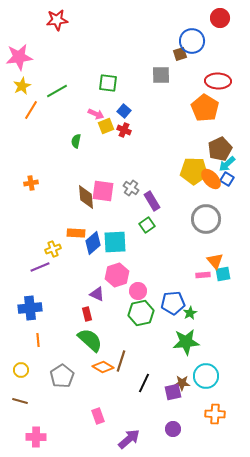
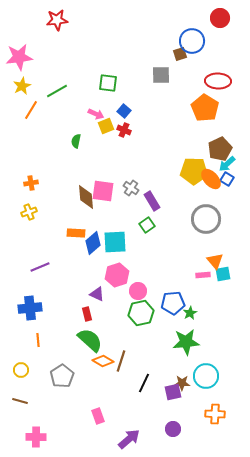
yellow cross at (53, 249): moved 24 px left, 37 px up
orange diamond at (103, 367): moved 6 px up
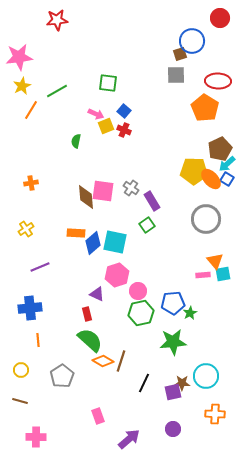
gray square at (161, 75): moved 15 px right
yellow cross at (29, 212): moved 3 px left, 17 px down; rotated 14 degrees counterclockwise
cyan square at (115, 242): rotated 15 degrees clockwise
green star at (186, 342): moved 13 px left
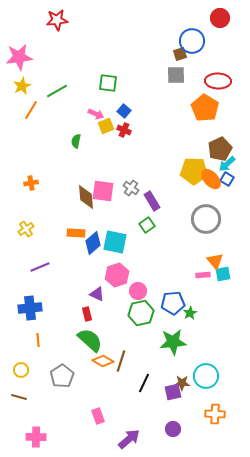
brown line at (20, 401): moved 1 px left, 4 px up
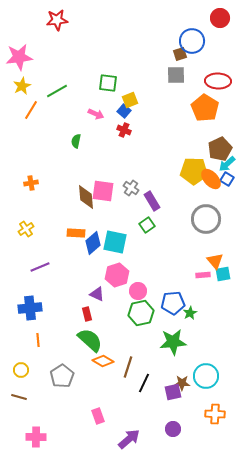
yellow square at (106, 126): moved 24 px right, 26 px up
brown line at (121, 361): moved 7 px right, 6 px down
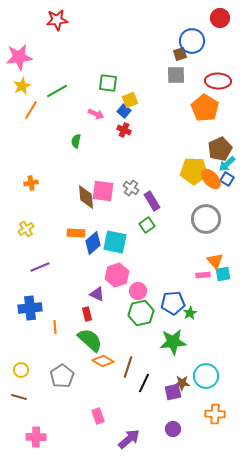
orange line at (38, 340): moved 17 px right, 13 px up
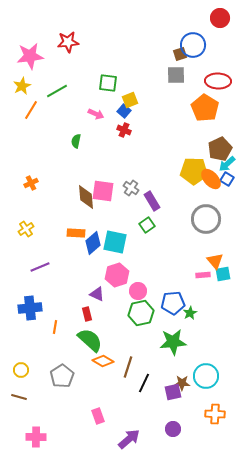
red star at (57, 20): moved 11 px right, 22 px down
blue circle at (192, 41): moved 1 px right, 4 px down
pink star at (19, 57): moved 11 px right, 1 px up
orange cross at (31, 183): rotated 16 degrees counterclockwise
orange line at (55, 327): rotated 16 degrees clockwise
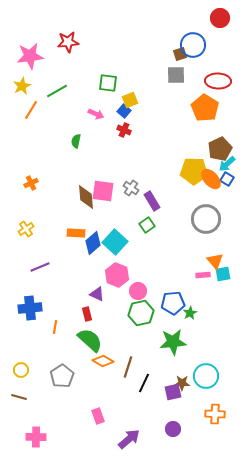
cyan square at (115, 242): rotated 30 degrees clockwise
pink hexagon at (117, 275): rotated 20 degrees counterclockwise
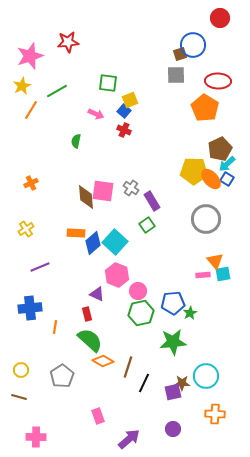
pink star at (30, 56): rotated 12 degrees counterclockwise
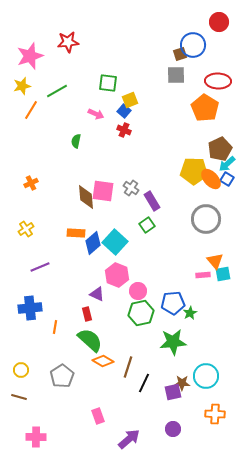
red circle at (220, 18): moved 1 px left, 4 px down
yellow star at (22, 86): rotated 12 degrees clockwise
